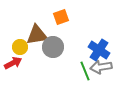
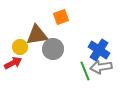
gray circle: moved 2 px down
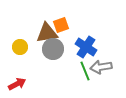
orange square: moved 8 px down
brown triangle: moved 10 px right, 2 px up
blue cross: moved 13 px left, 3 px up
red arrow: moved 4 px right, 21 px down
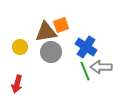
brown triangle: moved 1 px left, 1 px up
gray circle: moved 2 px left, 3 px down
gray arrow: rotated 10 degrees clockwise
red arrow: rotated 132 degrees clockwise
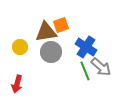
gray arrow: rotated 140 degrees counterclockwise
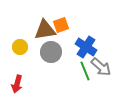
brown triangle: moved 1 px left, 2 px up
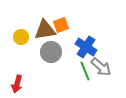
yellow circle: moved 1 px right, 10 px up
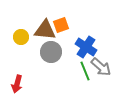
brown triangle: rotated 15 degrees clockwise
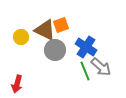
brown triangle: rotated 20 degrees clockwise
gray circle: moved 4 px right, 2 px up
